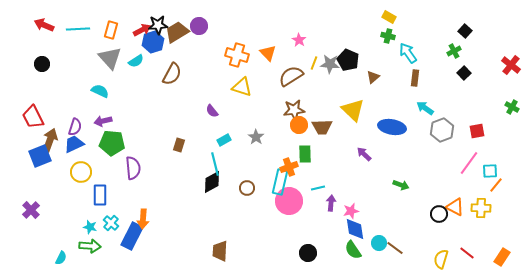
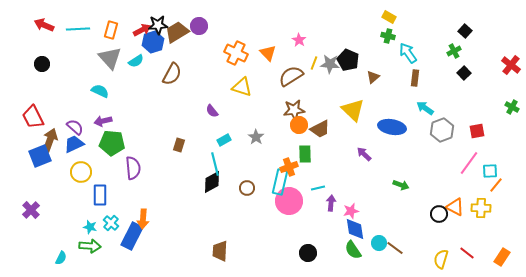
orange cross at (237, 55): moved 1 px left, 2 px up; rotated 10 degrees clockwise
purple semicircle at (75, 127): rotated 66 degrees counterclockwise
brown trapezoid at (322, 127): moved 2 px left, 2 px down; rotated 25 degrees counterclockwise
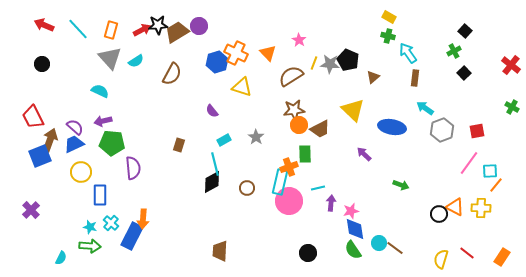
cyan line at (78, 29): rotated 50 degrees clockwise
blue hexagon at (153, 42): moved 64 px right, 20 px down
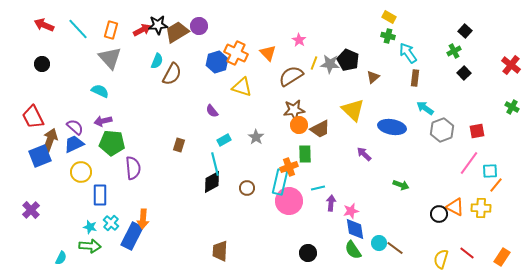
cyan semicircle at (136, 61): moved 21 px right; rotated 35 degrees counterclockwise
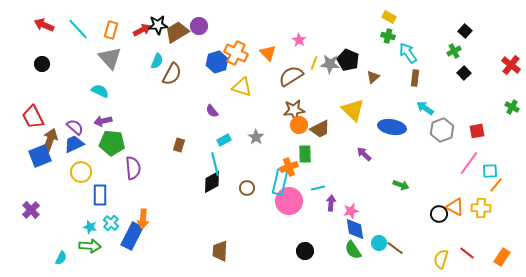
black circle at (308, 253): moved 3 px left, 2 px up
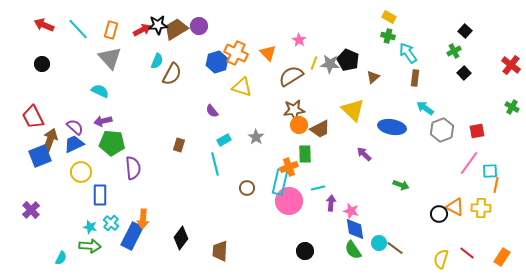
brown trapezoid at (177, 32): moved 1 px left, 3 px up
black diamond at (212, 182): moved 31 px left, 56 px down; rotated 25 degrees counterclockwise
orange line at (496, 185): rotated 28 degrees counterclockwise
pink star at (351, 211): rotated 28 degrees clockwise
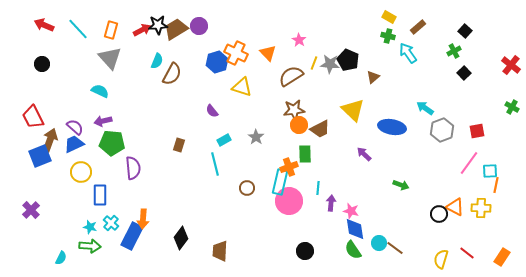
brown rectangle at (415, 78): moved 3 px right, 51 px up; rotated 42 degrees clockwise
cyan line at (318, 188): rotated 72 degrees counterclockwise
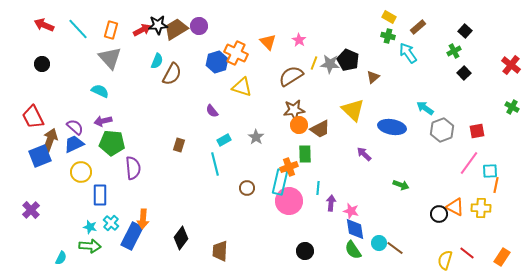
orange triangle at (268, 53): moved 11 px up
yellow semicircle at (441, 259): moved 4 px right, 1 px down
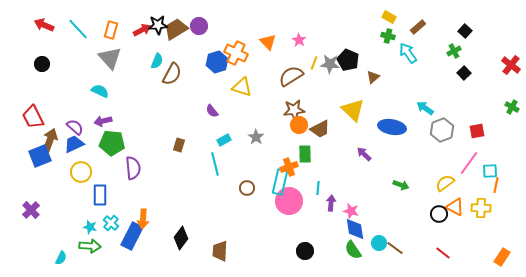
red line at (467, 253): moved 24 px left
yellow semicircle at (445, 260): moved 77 px up; rotated 36 degrees clockwise
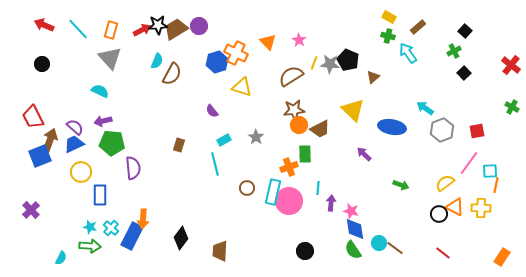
cyan rectangle at (280, 182): moved 7 px left, 10 px down
cyan cross at (111, 223): moved 5 px down
